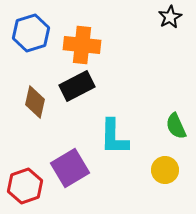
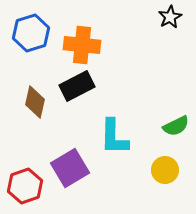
green semicircle: rotated 92 degrees counterclockwise
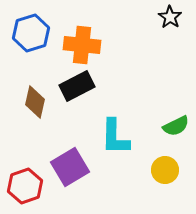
black star: rotated 10 degrees counterclockwise
cyan L-shape: moved 1 px right
purple square: moved 1 px up
